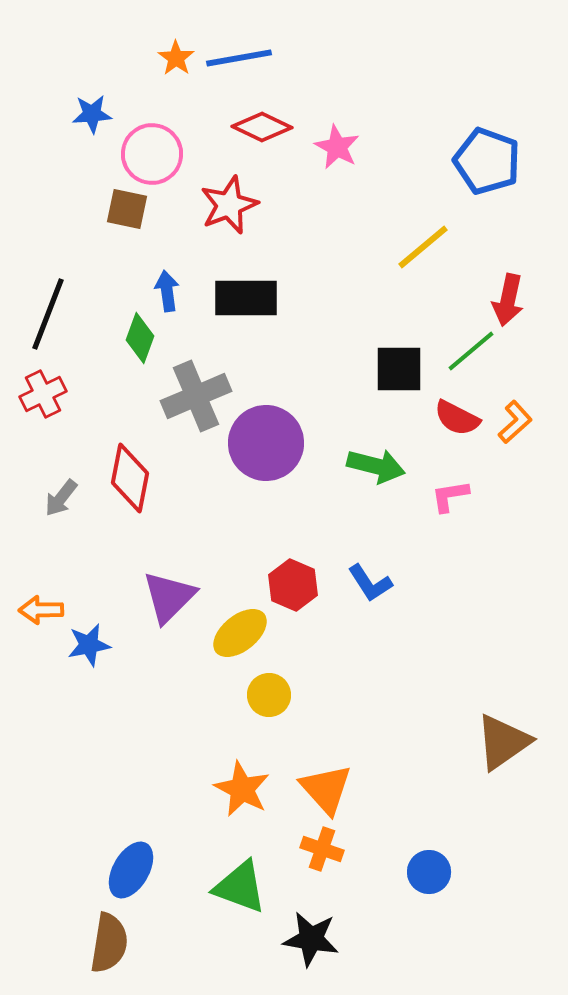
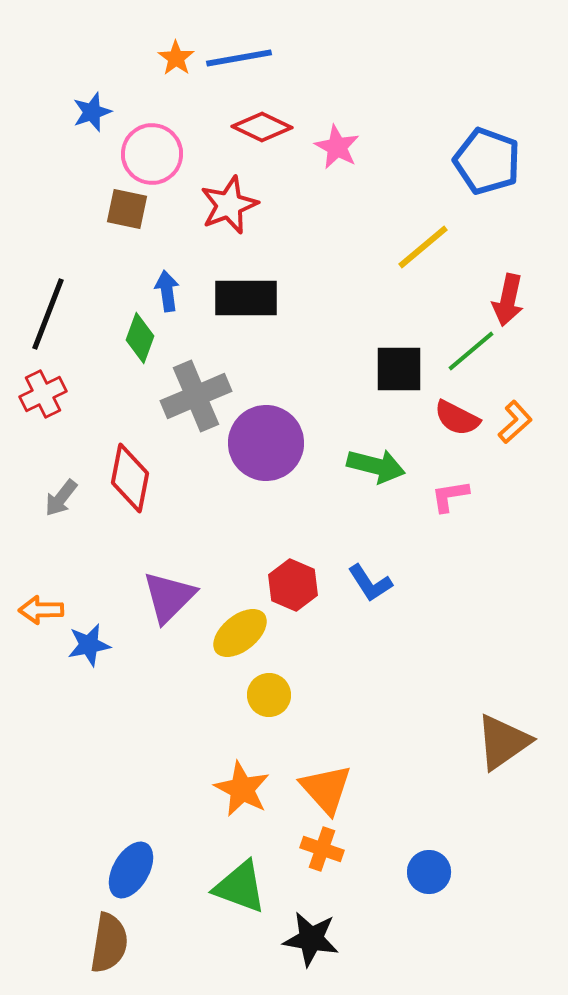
blue star at (92, 114): moved 2 px up; rotated 15 degrees counterclockwise
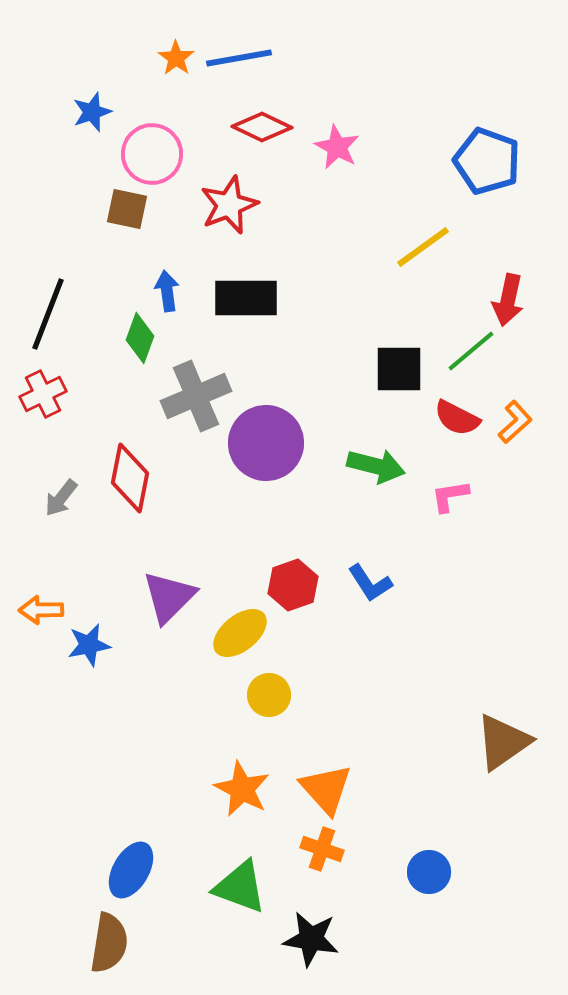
yellow line at (423, 247): rotated 4 degrees clockwise
red hexagon at (293, 585): rotated 18 degrees clockwise
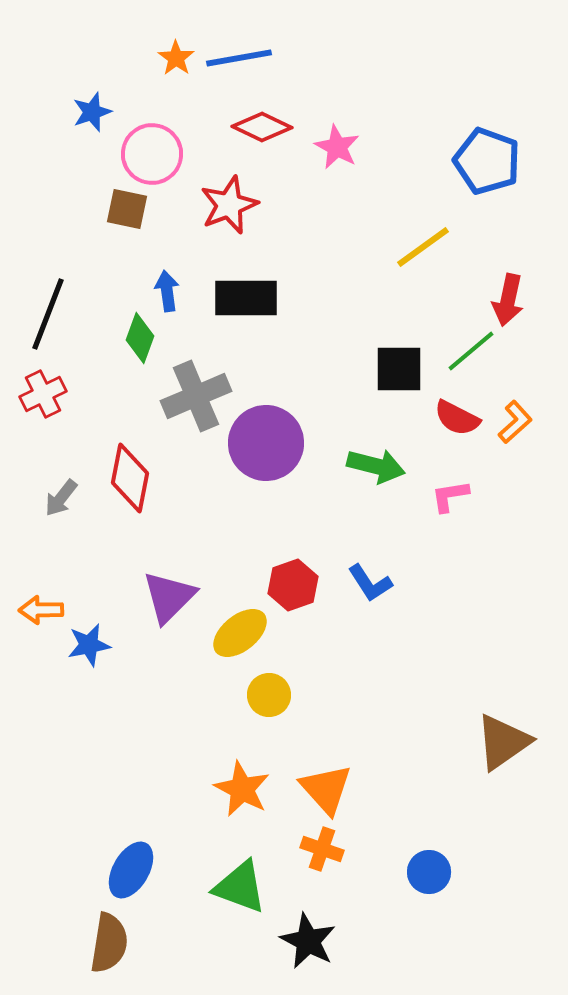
black star at (311, 939): moved 3 px left, 2 px down; rotated 18 degrees clockwise
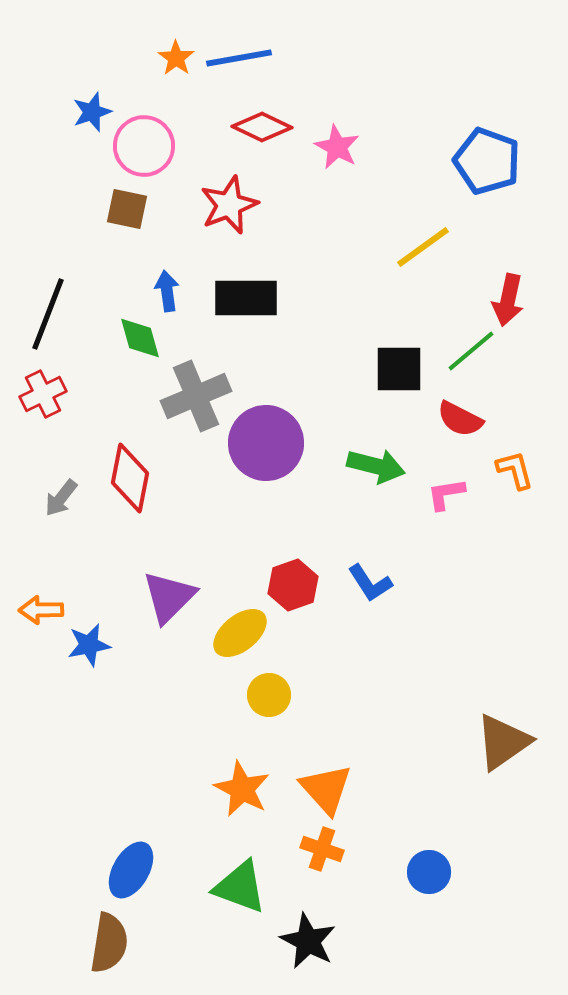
pink circle at (152, 154): moved 8 px left, 8 px up
green diamond at (140, 338): rotated 36 degrees counterclockwise
red semicircle at (457, 418): moved 3 px right, 1 px down
orange L-shape at (515, 422): moved 48 px down; rotated 63 degrees counterclockwise
pink L-shape at (450, 496): moved 4 px left, 2 px up
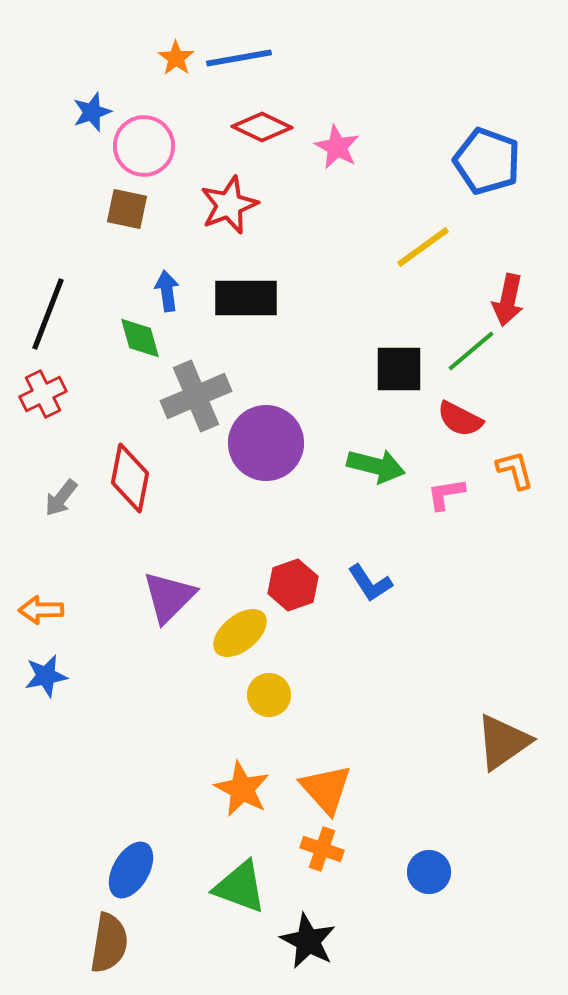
blue star at (89, 645): moved 43 px left, 31 px down
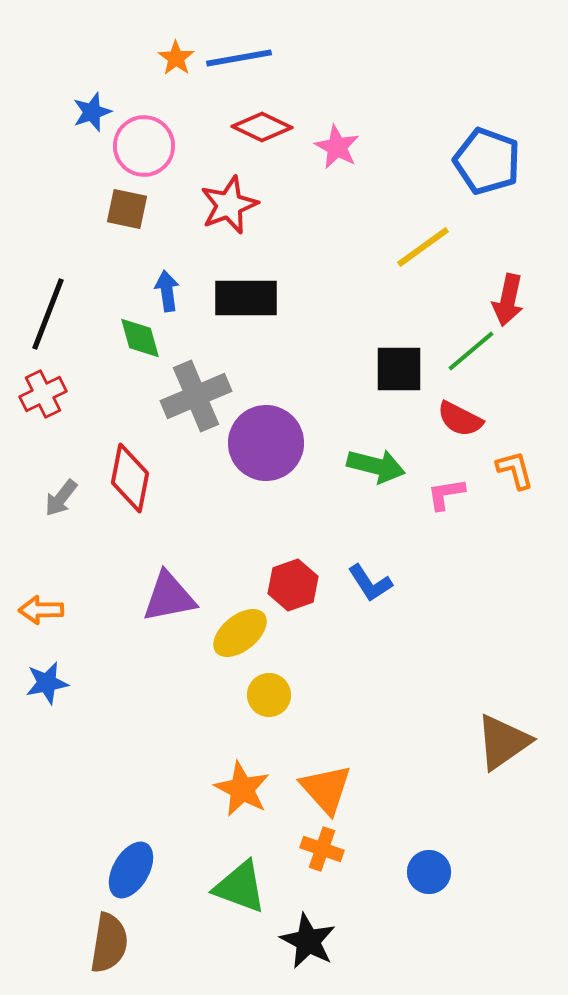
purple triangle at (169, 597): rotated 34 degrees clockwise
blue star at (46, 676): moved 1 px right, 7 px down
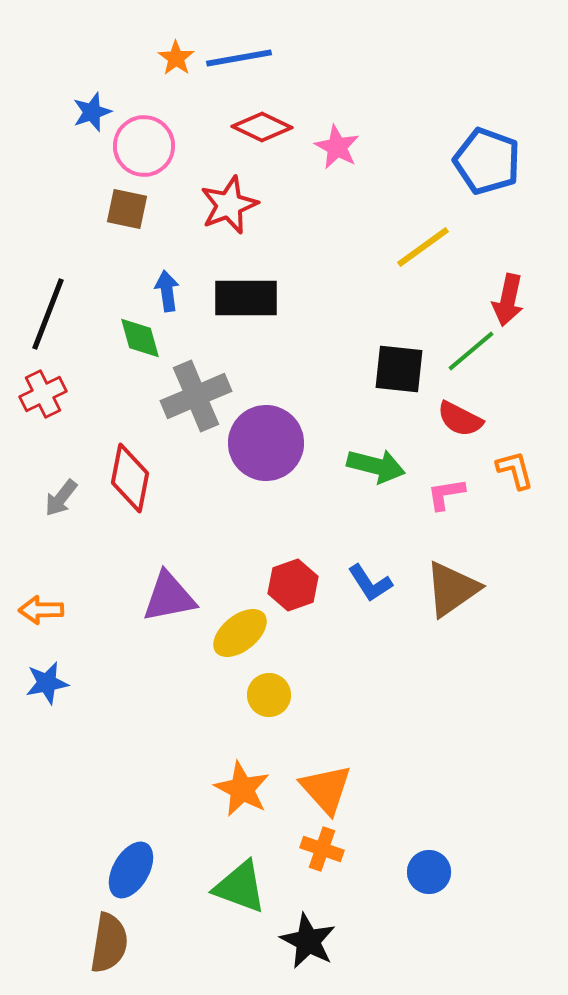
black square at (399, 369): rotated 6 degrees clockwise
brown triangle at (503, 742): moved 51 px left, 153 px up
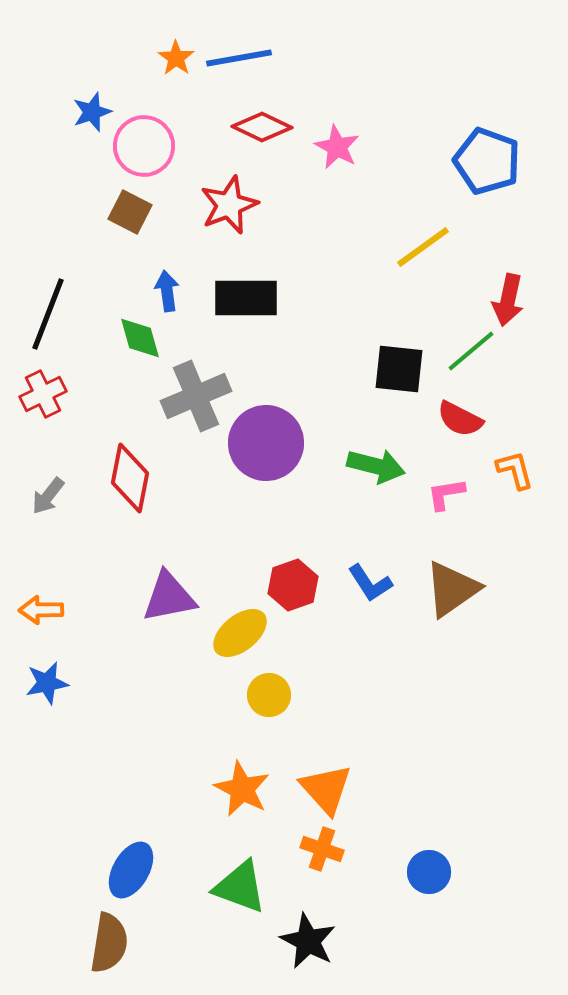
brown square at (127, 209): moved 3 px right, 3 px down; rotated 15 degrees clockwise
gray arrow at (61, 498): moved 13 px left, 2 px up
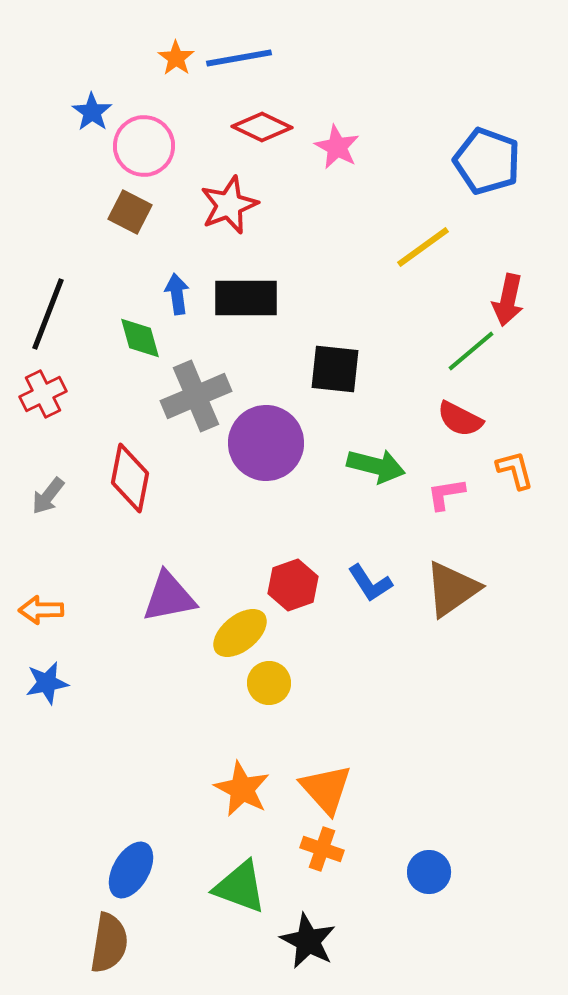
blue star at (92, 112): rotated 18 degrees counterclockwise
blue arrow at (167, 291): moved 10 px right, 3 px down
black square at (399, 369): moved 64 px left
yellow circle at (269, 695): moved 12 px up
